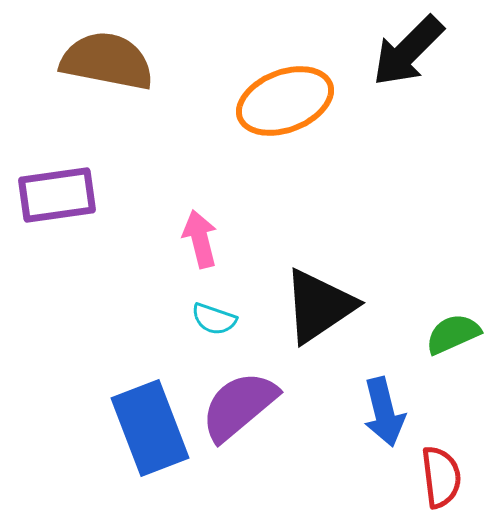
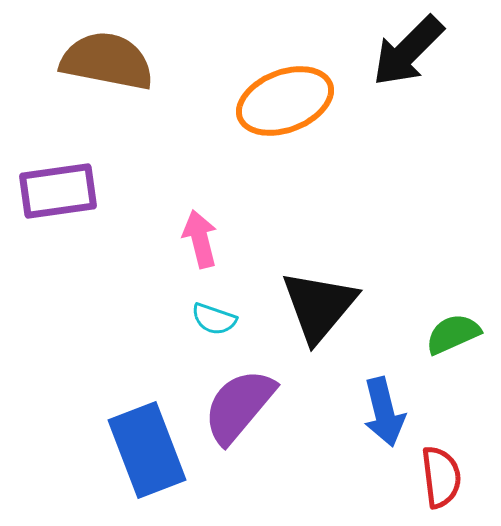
purple rectangle: moved 1 px right, 4 px up
black triangle: rotated 16 degrees counterclockwise
purple semicircle: rotated 10 degrees counterclockwise
blue rectangle: moved 3 px left, 22 px down
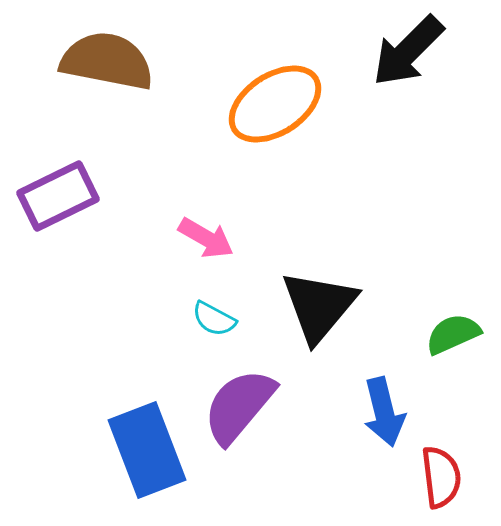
orange ellipse: moved 10 px left, 3 px down; rotated 12 degrees counterclockwise
purple rectangle: moved 5 px down; rotated 18 degrees counterclockwise
pink arrow: moved 6 px right, 1 px up; rotated 134 degrees clockwise
cyan semicircle: rotated 9 degrees clockwise
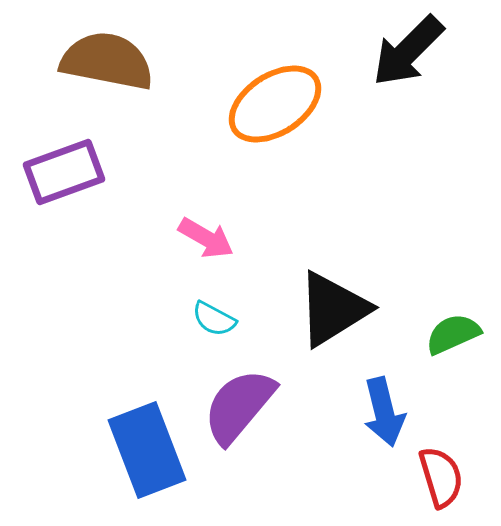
purple rectangle: moved 6 px right, 24 px up; rotated 6 degrees clockwise
black triangle: moved 14 px right, 3 px down; rotated 18 degrees clockwise
red semicircle: rotated 10 degrees counterclockwise
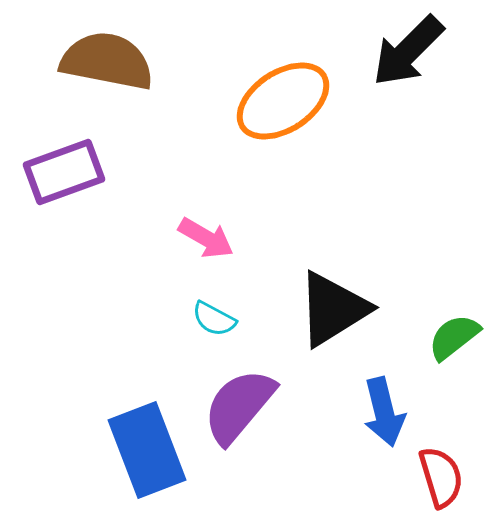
orange ellipse: moved 8 px right, 3 px up
green semicircle: moved 1 px right, 3 px down; rotated 14 degrees counterclockwise
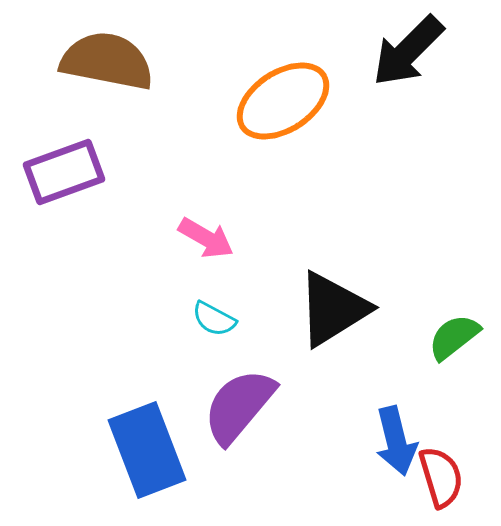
blue arrow: moved 12 px right, 29 px down
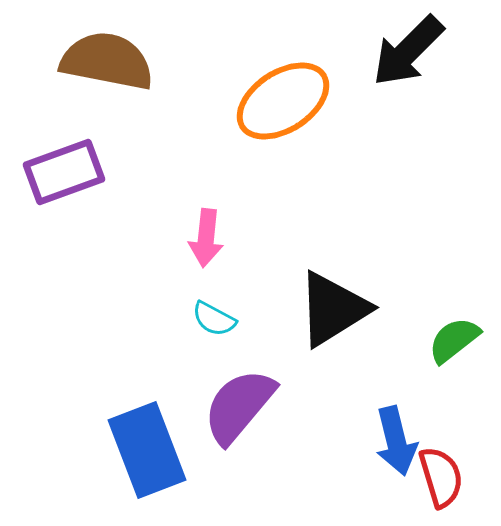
pink arrow: rotated 66 degrees clockwise
green semicircle: moved 3 px down
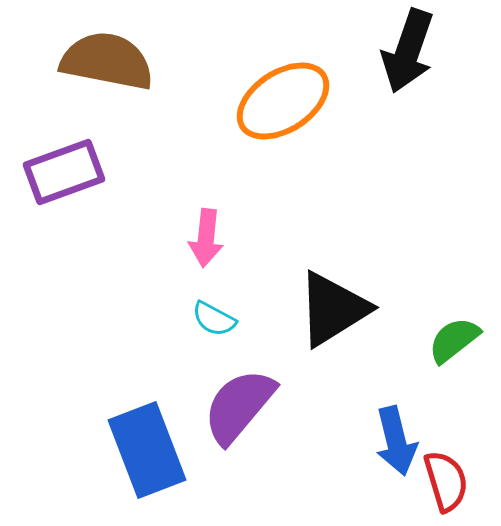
black arrow: rotated 26 degrees counterclockwise
red semicircle: moved 5 px right, 4 px down
